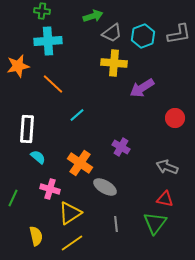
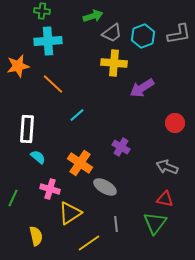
red circle: moved 5 px down
yellow line: moved 17 px right
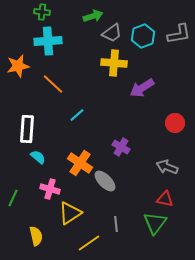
green cross: moved 1 px down
gray ellipse: moved 6 px up; rotated 15 degrees clockwise
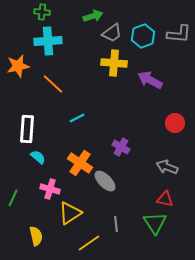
gray L-shape: rotated 15 degrees clockwise
purple arrow: moved 8 px right, 8 px up; rotated 60 degrees clockwise
cyan line: moved 3 px down; rotated 14 degrees clockwise
green triangle: rotated 10 degrees counterclockwise
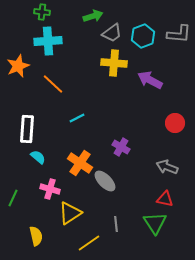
orange star: rotated 10 degrees counterclockwise
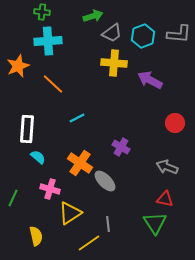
gray line: moved 8 px left
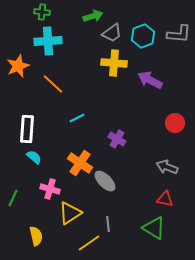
purple cross: moved 4 px left, 8 px up
cyan semicircle: moved 4 px left
green triangle: moved 1 px left, 5 px down; rotated 25 degrees counterclockwise
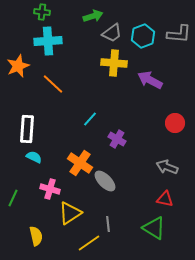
cyan line: moved 13 px right, 1 px down; rotated 21 degrees counterclockwise
cyan semicircle: rotated 14 degrees counterclockwise
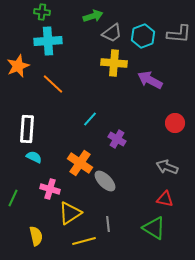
yellow line: moved 5 px left, 2 px up; rotated 20 degrees clockwise
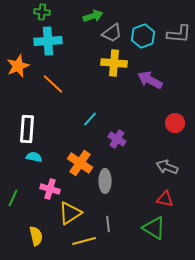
cyan semicircle: rotated 14 degrees counterclockwise
gray ellipse: rotated 45 degrees clockwise
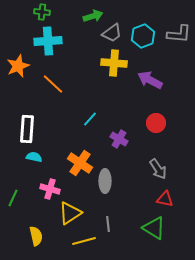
red circle: moved 19 px left
purple cross: moved 2 px right
gray arrow: moved 9 px left, 2 px down; rotated 145 degrees counterclockwise
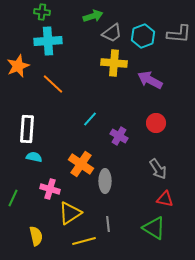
purple cross: moved 3 px up
orange cross: moved 1 px right, 1 px down
